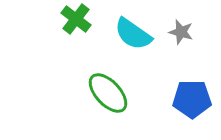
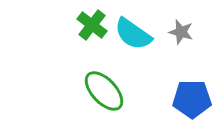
green cross: moved 16 px right, 6 px down
green ellipse: moved 4 px left, 2 px up
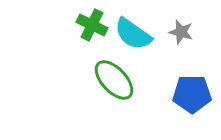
green cross: rotated 12 degrees counterclockwise
green ellipse: moved 10 px right, 11 px up
blue pentagon: moved 5 px up
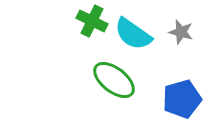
green cross: moved 4 px up
green ellipse: rotated 9 degrees counterclockwise
blue pentagon: moved 10 px left, 5 px down; rotated 15 degrees counterclockwise
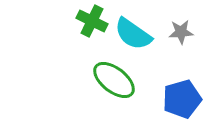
gray star: rotated 20 degrees counterclockwise
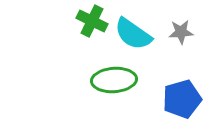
green ellipse: rotated 42 degrees counterclockwise
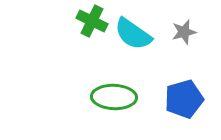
gray star: moved 3 px right; rotated 10 degrees counterclockwise
green ellipse: moved 17 px down; rotated 6 degrees clockwise
blue pentagon: moved 2 px right
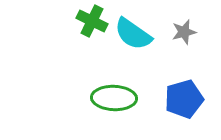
green ellipse: moved 1 px down
